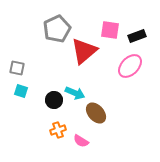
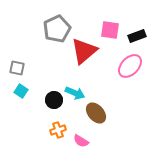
cyan square: rotated 16 degrees clockwise
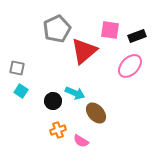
black circle: moved 1 px left, 1 px down
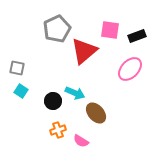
pink ellipse: moved 3 px down
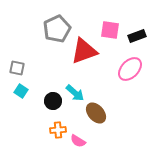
red triangle: rotated 20 degrees clockwise
cyan arrow: rotated 18 degrees clockwise
orange cross: rotated 14 degrees clockwise
pink semicircle: moved 3 px left
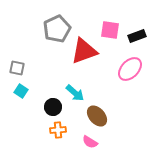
black circle: moved 6 px down
brown ellipse: moved 1 px right, 3 px down
pink semicircle: moved 12 px right, 1 px down
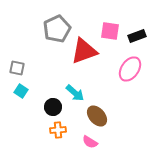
pink square: moved 1 px down
pink ellipse: rotated 10 degrees counterclockwise
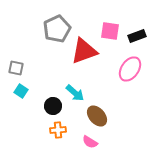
gray square: moved 1 px left
black circle: moved 1 px up
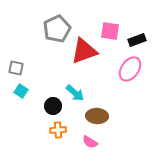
black rectangle: moved 4 px down
brown ellipse: rotated 45 degrees counterclockwise
